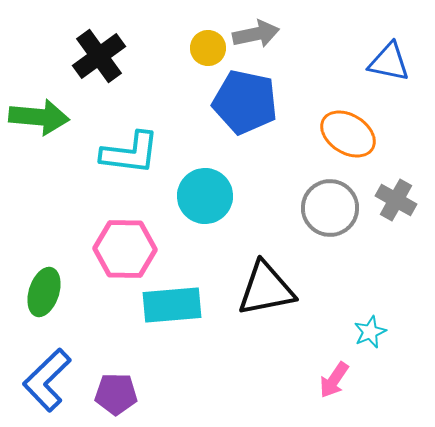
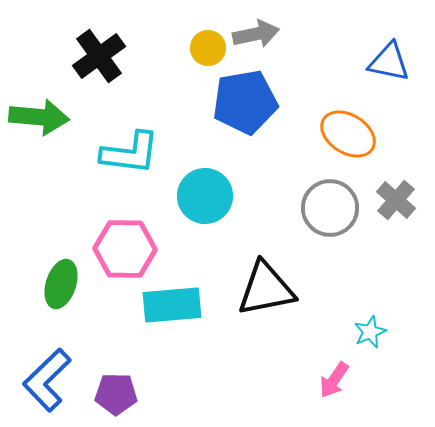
blue pentagon: rotated 22 degrees counterclockwise
gray cross: rotated 12 degrees clockwise
green ellipse: moved 17 px right, 8 px up
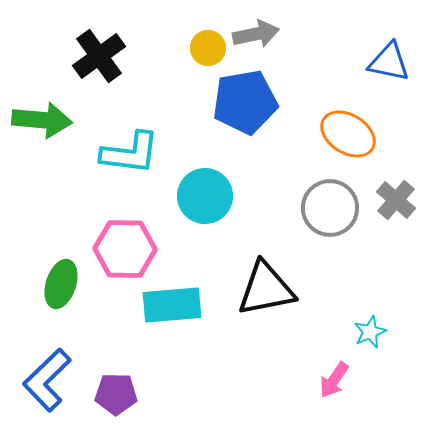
green arrow: moved 3 px right, 3 px down
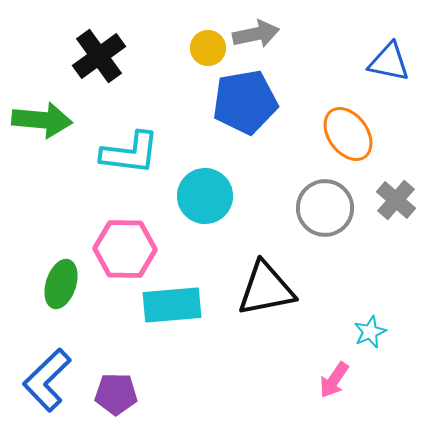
orange ellipse: rotated 22 degrees clockwise
gray circle: moved 5 px left
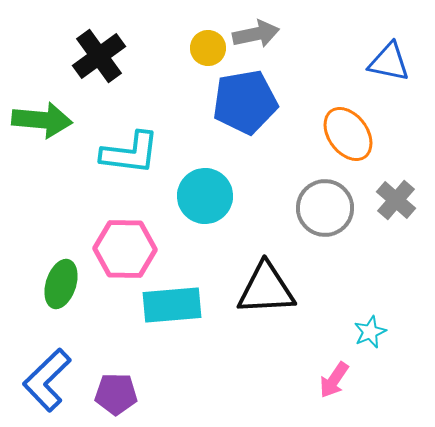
black triangle: rotated 8 degrees clockwise
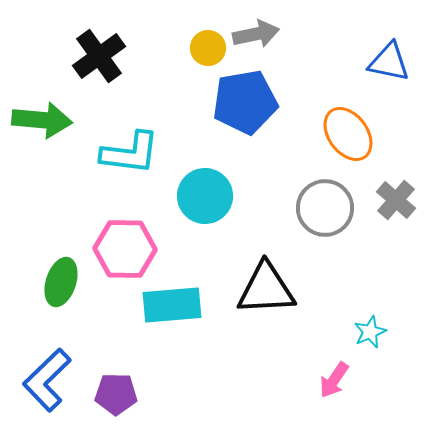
green ellipse: moved 2 px up
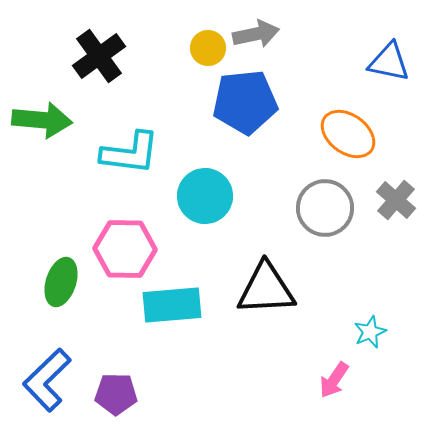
blue pentagon: rotated 4 degrees clockwise
orange ellipse: rotated 18 degrees counterclockwise
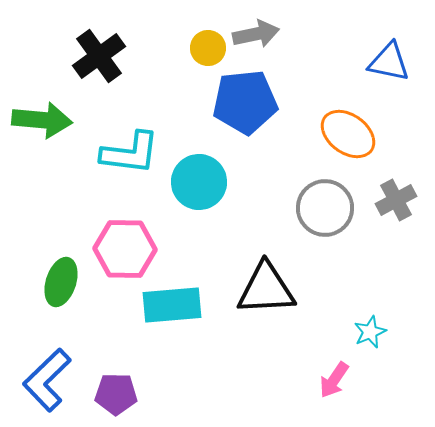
cyan circle: moved 6 px left, 14 px up
gray cross: rotated 21 degrees clockwise
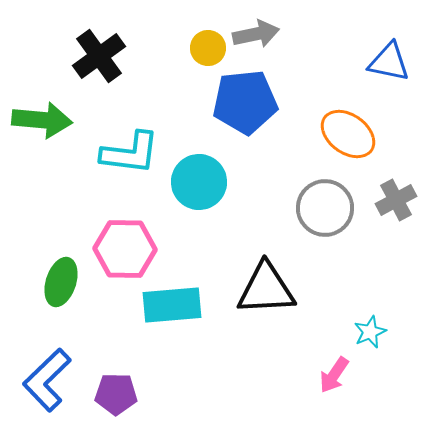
pink arrow: moved 5 px up
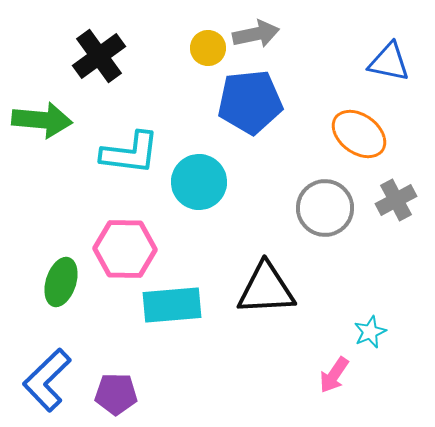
blue pentagon: moved 5 px right
orange ellipse: moved 11 px right
